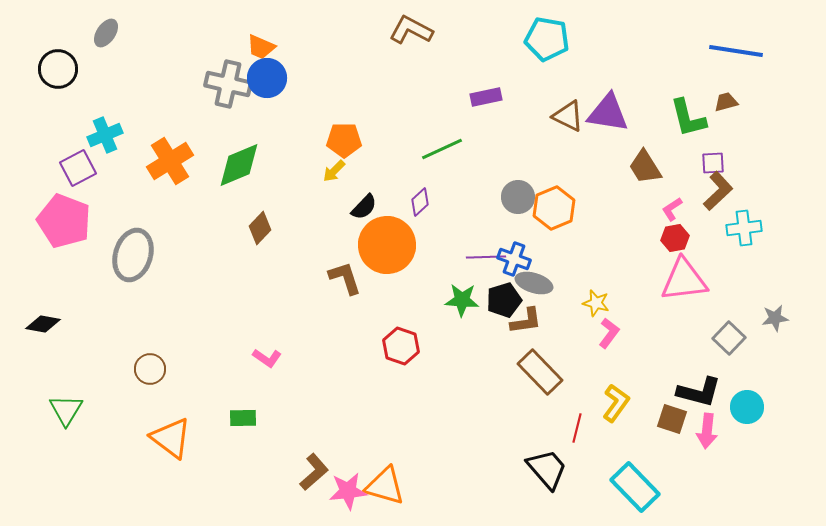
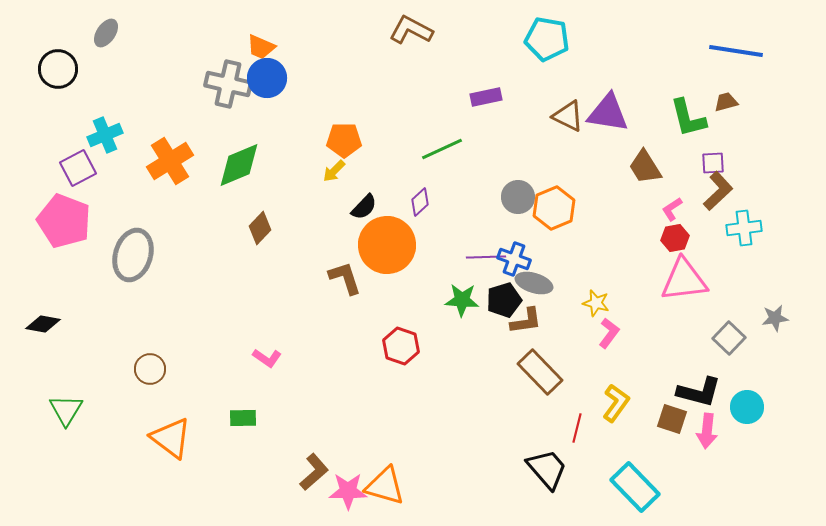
pink star at (348, 491): rotated 6 degrees clockwise
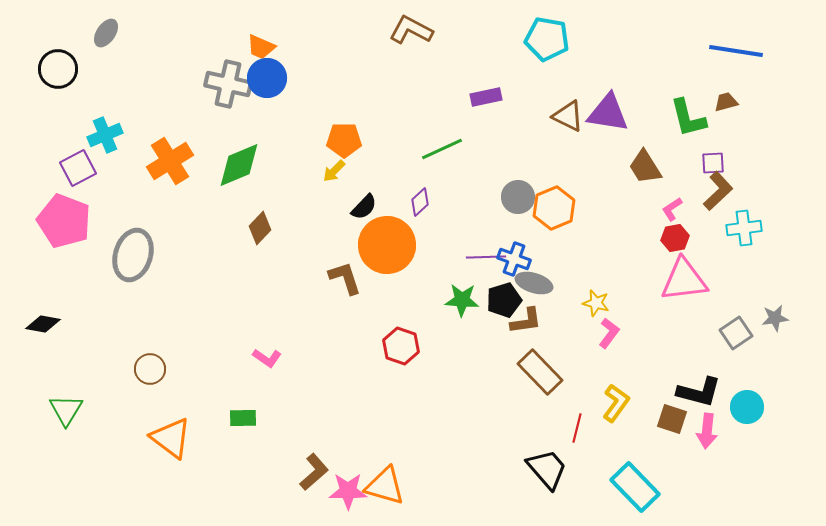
gray square at (729, 338): moved 7 px right, 5 px up; rotated 12 degrees clockwise
